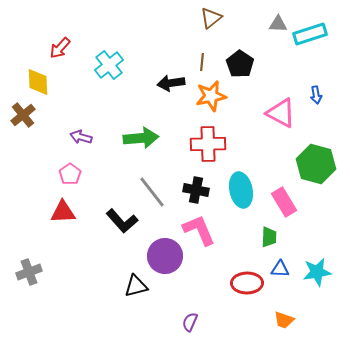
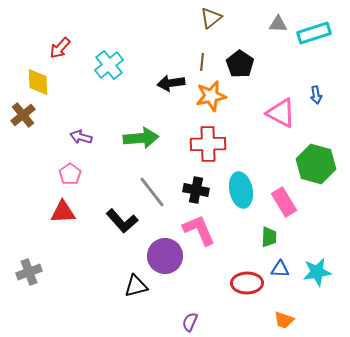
cyan rectangle: moved 4 px right, 1 px up
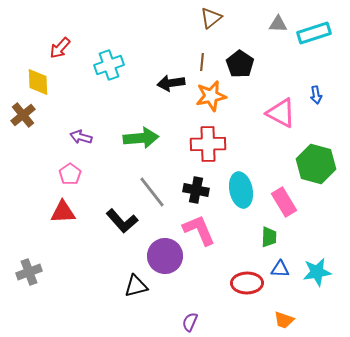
cyan cross: rotated 20 degrees clockwise
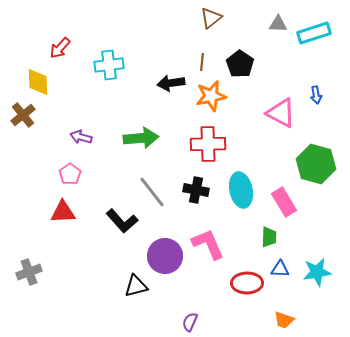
cyan cross: rotated 12 degrees clockwise
pink L-shape: moved 9 px right, 14 px down
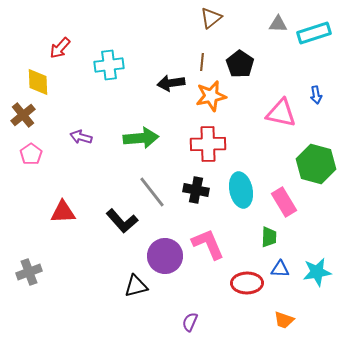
pink triangle: rotated 16 degrees counterclockwise
pink pentagon: moved 39 px left, 20 px up
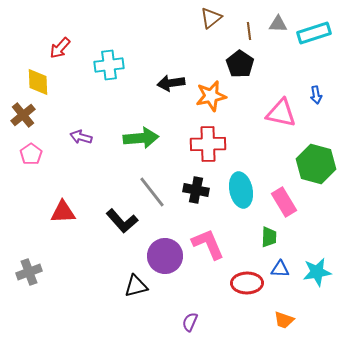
brown line: moved 47 px right, 31 px up; rotated 12 degrees counterclockwise
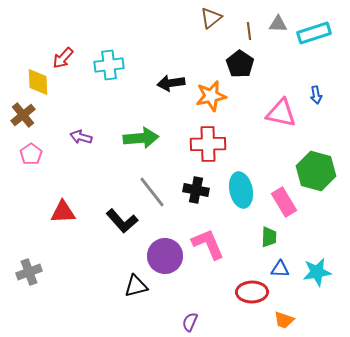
red arrow: moved 3 px right, 10 px down
green hexagon: moved 7 px down
red ellipse: moved 5 px right, 9 px down
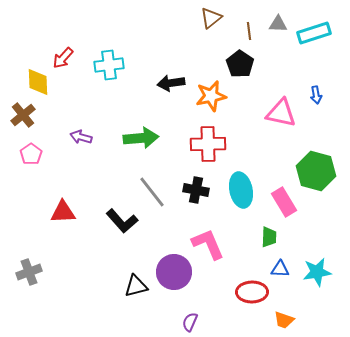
purple circle: moved 9 px right, 16 px down
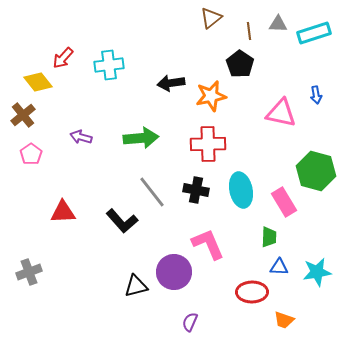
yellow diamond: rotated 36 degrees counterclockwise
blue triangle: moved 1 px left, 2 px up
